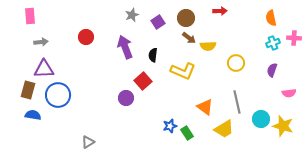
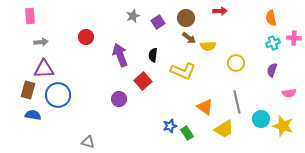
gray star: moved 1 px right, 1 px down
purple arrow: moved 5 px left, 8 px down
purple circle: moved 7 px left, 1 px down
gray triangle: rotated 48 degrees clockwise
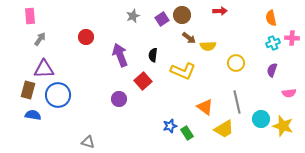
brown circle: moved 4 px left, 3 px up
purple square: moved 4 px right, 3 px up
pink cross: moved 2 px left
gray arrow: moved 1 px left, 3 px up; rotated 48 degrees counterclockwise
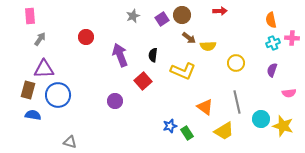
orange semicircle: moved 2 px down
purple circle: moved 4 px left, 2 px down
yellow trapezoid: moved 2 px down
gray triangle: moved 18 px left
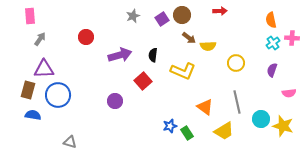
cyan cross: rotated 16 degrees counterclockwise
purple arrow: rotated 95 degrees clockwise
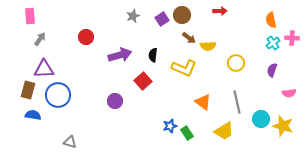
yellow L-shape: moved 1 px right, 3 px up
orange triangle: moved 2 px left, 5 px up
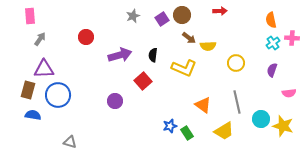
orange triangle: moved 3 px down
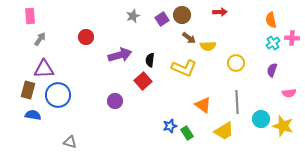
red arrow: moved 1 px down
black semicircle: moved 3 px left, 5 px down
gray line: rotated 10 degrees clockwise
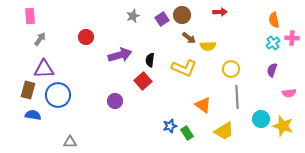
orange semicircle: moved 3 px right
yellow circle: moved 5 px left, 6 px down
gray line: moved 5 px up
gray triangle: rotated 16 degrees counterclockwise
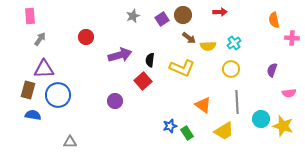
brown circle: moved 1 px right
cyan cross: moved 39 px left
yellow L-shape: moved 2 px left
gray line: moved 5 px down
